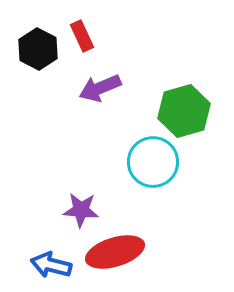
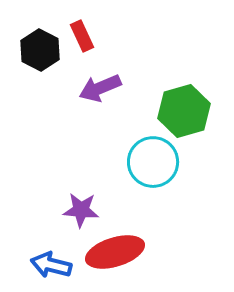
black hexagon: moved 2 px right, 1 px down
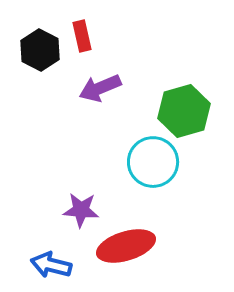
red rectangle: rotated 12 degrees clockwise
red ellipse: moved 11 px right, 6 px up
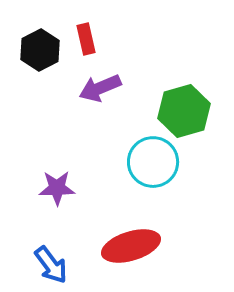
red rectangle: moved 4 px right, 3 px down
black hexagon: rotated 6 degrees clockwise
purple star: moved 24 px left, 22 px up; rotated 6 degrees counterclockwise
red ellipse: moved 5 px right
blue arrow: rotated 141 degrees counterclockwise
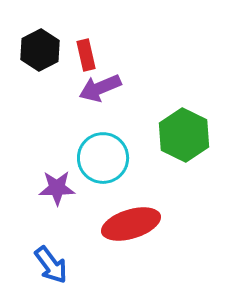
red rectangle: moved 16 px down
green hexagon: moved 24 px down; rotated 18 degrees counterclockwise
cyan circle: moved 50 px left, 4 px up
red ellipse: moved 22 px up
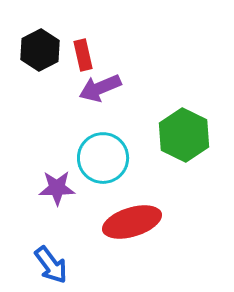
red rectangle: moved 3 px left
red ellipse: moved 1 px right, 2 px up
